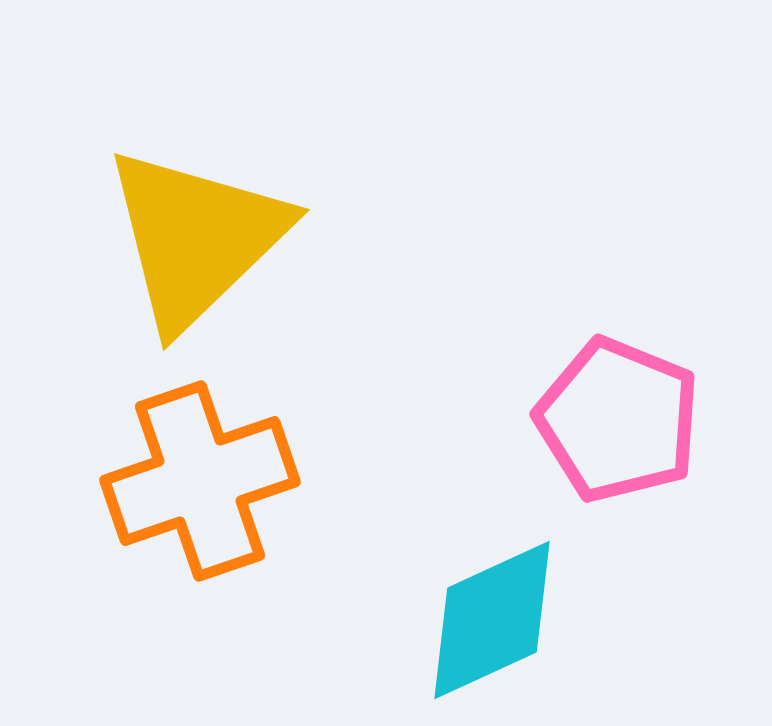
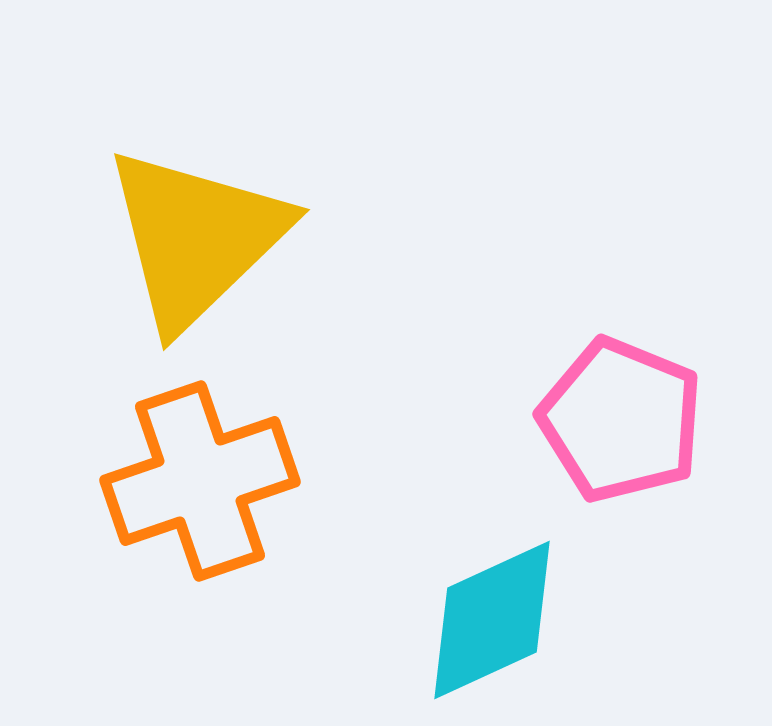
pink pentagon: moved 3 px right
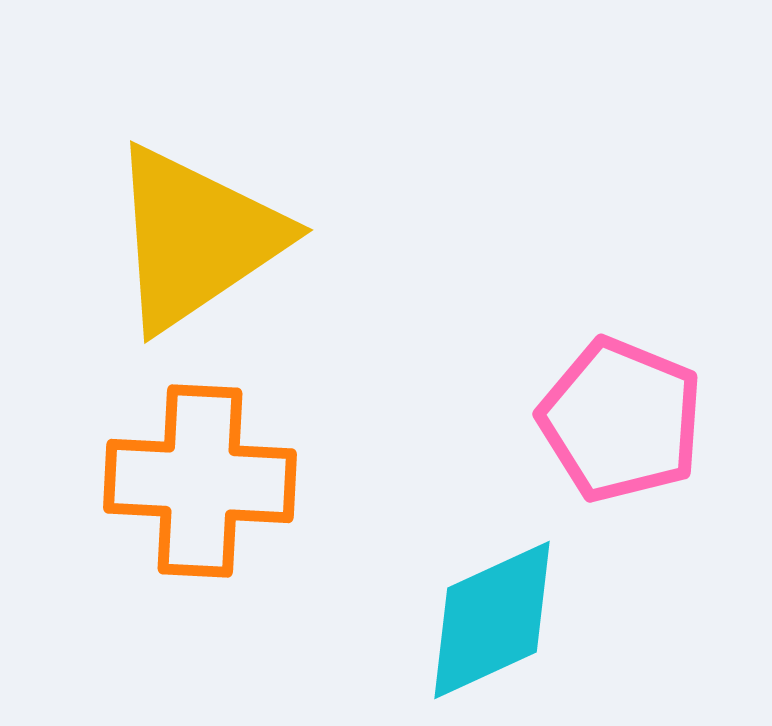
yellow triangle: rotated 10 degrees clockwise
orange cross: rotated 22 degrees clockwise
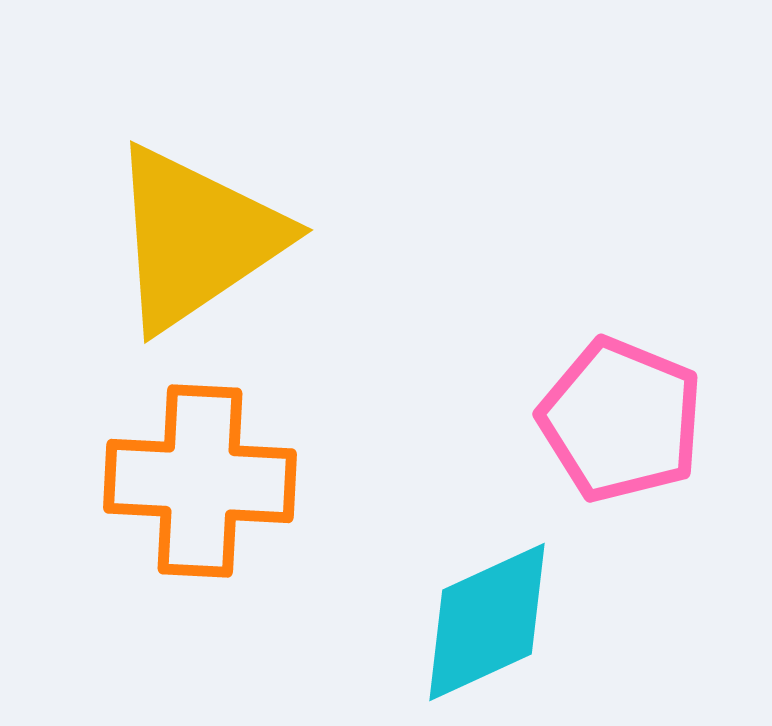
cyan diamond: moved 5 px left, 2 px down
